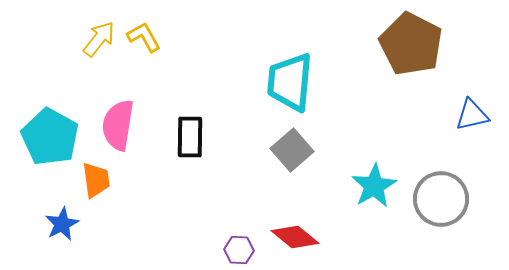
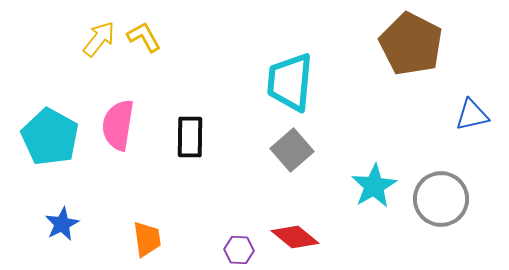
orange trapezoid: moved 51 px right, 59 px down
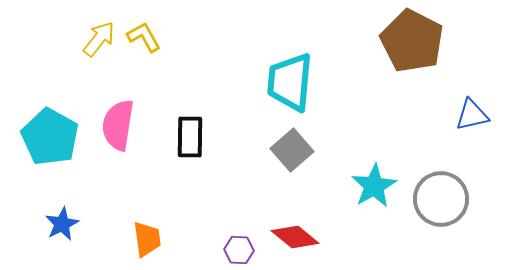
brown pentagon: moved 1 px right, 3 px up
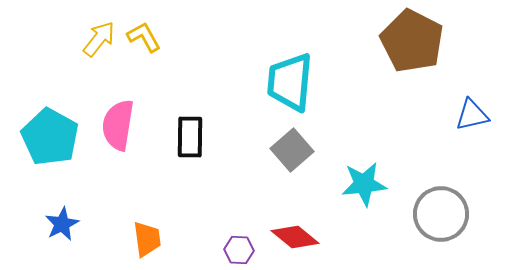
cyan star: moved 10 px left, 2 px up; rotated 24 degrees clockwise
gray circle: moved 15 px down
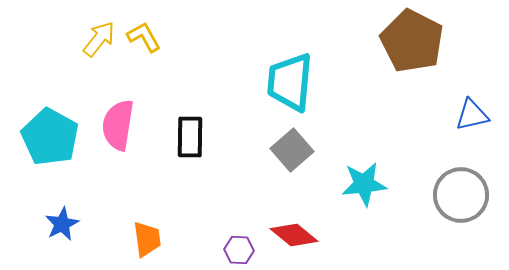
gray circle: moved 20 px right, 19 px up
red diamond: moved 1 px left, 2 px up
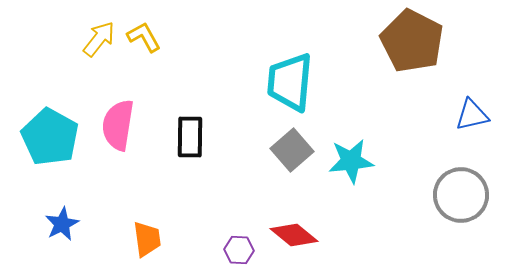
cyan star: moved 13 px left, 23 px up
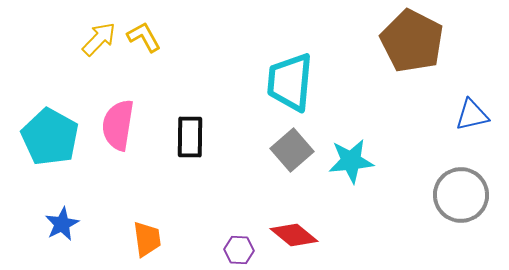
yellow arrow: rotated 6 degrees clockwise
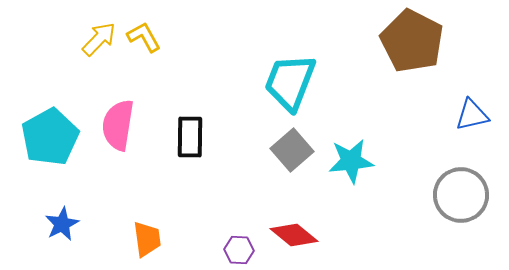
cyan trapezoid: rotated 16 degrees clockwise
cyan pentagon: rotated 14 degrees clockwise
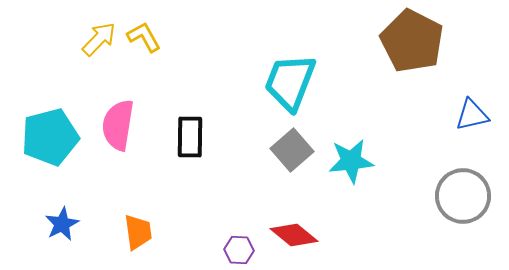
cyan pentagon: rotated 14 degrees clockwise
gray circle: moved 2 px right, 1 px down
orange trapezoid: moved 9 px left, 7 px up
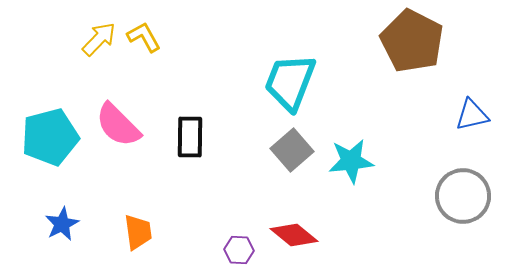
pink semicircle: rotated 54 degrees counterclockwise
